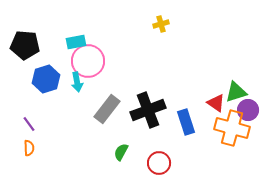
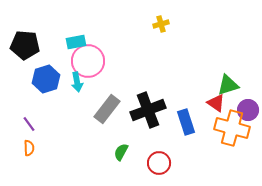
green triangle: moved 8 px left, 7 px up
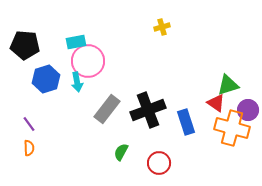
yellow cross: moved 1 px right, 3 px down
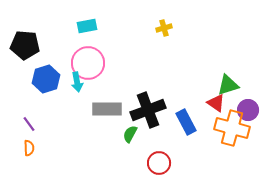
yellow cross: moved 2 px right, 1 px down
cyan rectangle: moved 11 px right, 16 px up
pink circle: moved 2 px down
gray rectangle: rotated 52 degrees clockwise
blue rectangle: rotated 10 degrees counterclockwise
green semicircle: moved 9 px right, 18 px up
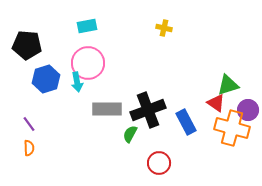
yellow cross: rotated 28 degrees clockwise
black pentagon: moved 2 px right
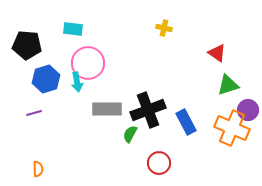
cyan rectangle: moved 14 px left, 3 px down; rotated 18 degrees clockwise
red triangle: moved 1 px right, 50 px up
purple line: moved 5 px right, 11 px up; rotated 70 degrees counterclockwise
orange cross: rotated 8 degrees clockwise
orange semicircle: moved 9 px right, 21 px down
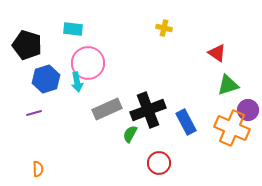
black pentagon: rotated 12 degrees clockwise
gray rectangle: rotated 24 degrees counterclockwise
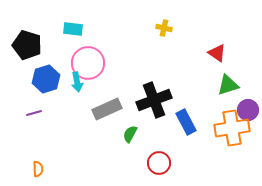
black cross: moved 6 px right, 10 px up
orange cross: rotated 32 degrees counterclockwise
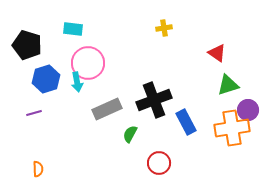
yellow cross: rotated 21 degrees counterclockwise
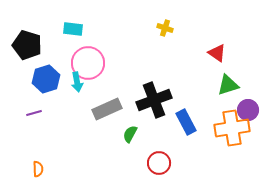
yellow cross: moved 1 px right; rotated 28 degrees clockwise
